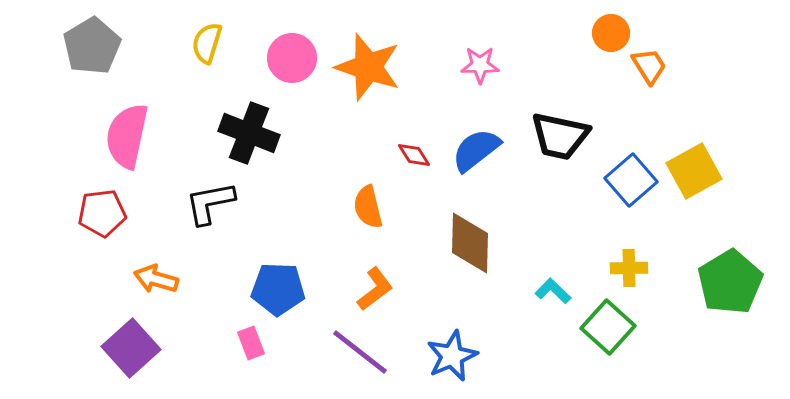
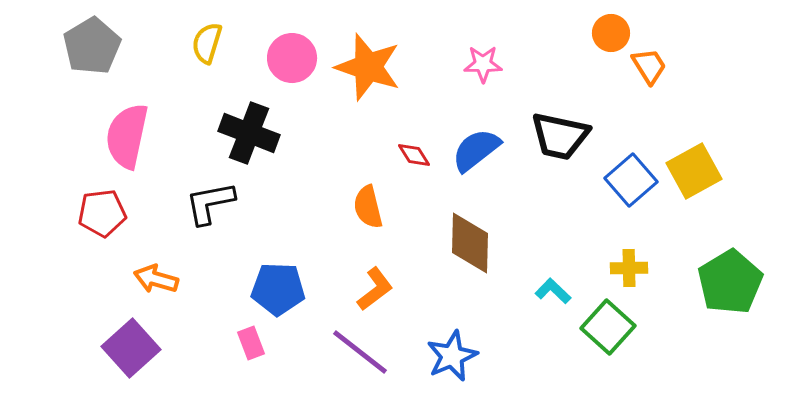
pink star: moved 3 px right, 1 px up
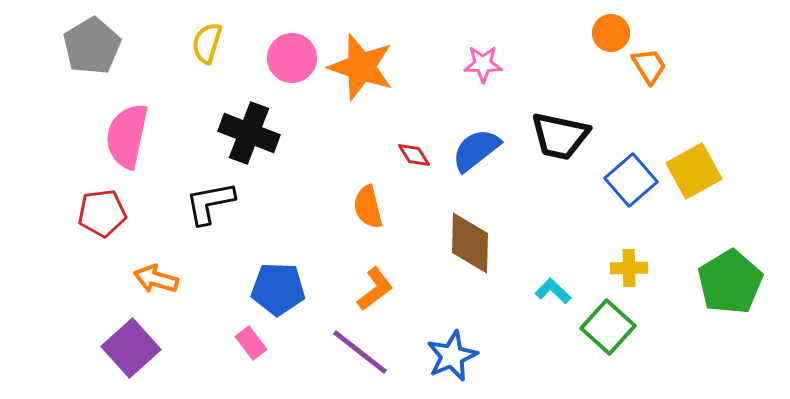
orange star: moved 7 px left
pink rectangle: rotated 16 degrees counterclockwise
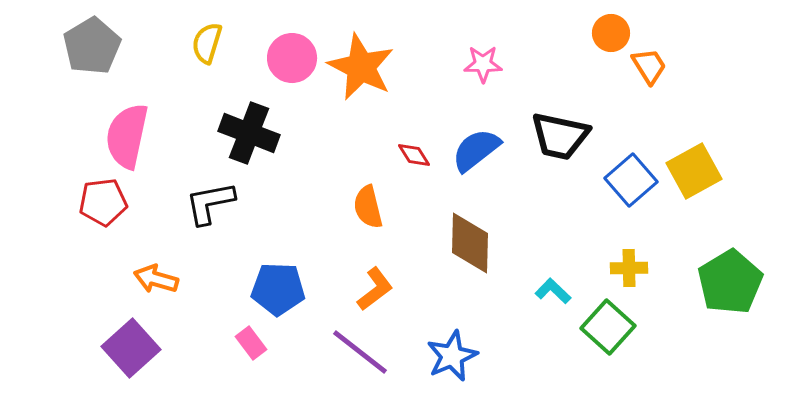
orange star: rotated 8 degrees clockwise
red pentagon: moved 1 px right, 11 px up
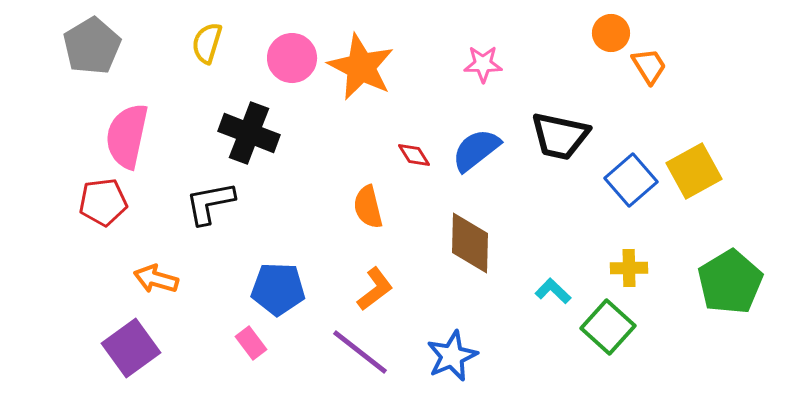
purple square: rotated 6 degrees clockwise
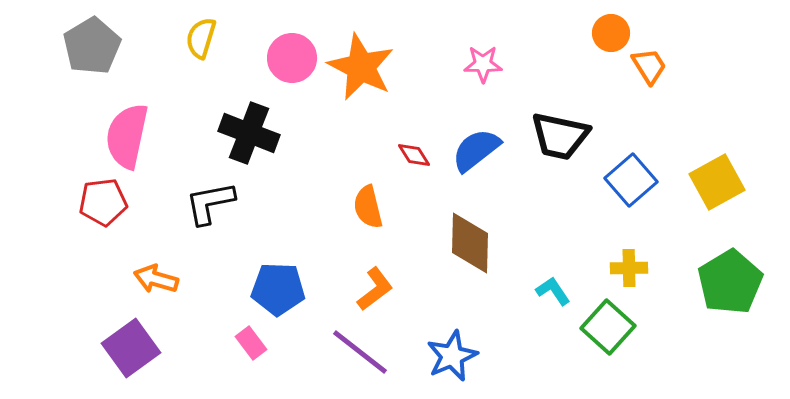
yellow semicircle: moved 6 px left, 5 px up
yellow square: moved 23 px right, 11 px down
cyan L-shape: rotated 12 degrees clockwise
